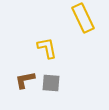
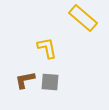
yellow rectangle: rotated 24 degrees counterclockwise
gray square: moved 1 px left, 1 px up
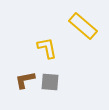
yellow rectangle: moved 8 px down
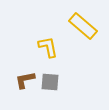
yellow L-shape: moved 1 px right, 1 px up
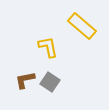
yellow rectangle: moved 1 px left
gray square: rotated 30 degrees clockwise
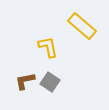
brown L-shape: moved 1 px down
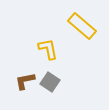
yellow L-shape: moved 2 px down
